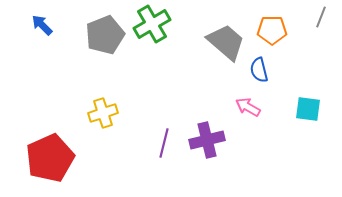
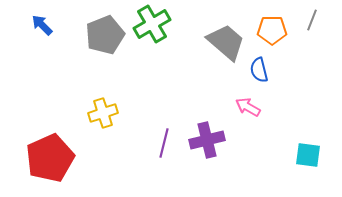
gray line: moved 9 px left, 3 px down
cyan square: moved 46 px down
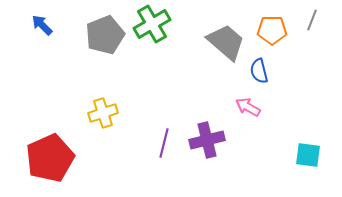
blue semicircle: moved 1 px down
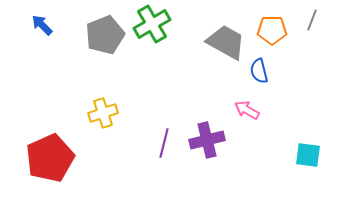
gray trapezoid: rotated 12 degrees counterclockwise
pink arrow: moved 1 px left, 3 px down
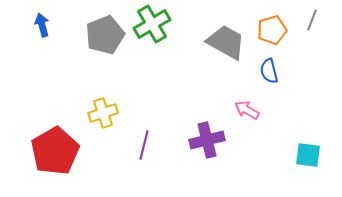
blue arrow: rotated 30 degrees clockwise
orange pentagon: rotated 16 degrees counterclockwise
blue semicircle: moved 10 px right
purple line: moved 20 px left, 2 px down
red pentagon: moved 5 px right, 7 px up; rotated 6 degrees counterclockwise
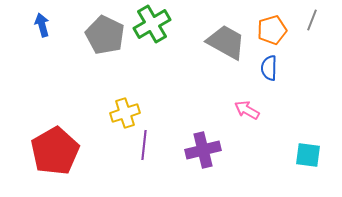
gray pentagon: rotated 24 degrees counterclockwise
blue semicircle: moved 3 px up; rotated 15 degrees clockwise
yellow cross: moved 22 px right
purple cross: moved 4 px left, 10 px down
purple line: rotated 8 degrees counterclockwise
